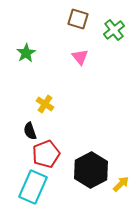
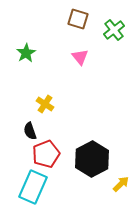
black hexagon: moved 1 px right, 11 px up
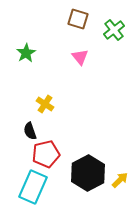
red pentagon: rotated 8 degrees clockwise
black hexagon: moved 4 px left, 14 px down
yellow arrow: moved 1 px left, 4 px up
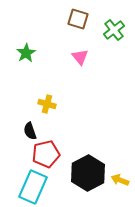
yellow cross: moved 2 px right; rotated 18 degrees counterclockwise
yellow arrow: rotated 114 degrees counterclockwise
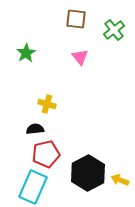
brown square: moved 2 px left; rotated 10 degrees counterclockwise
black semicircle: moved 5 px right, 2 px up; rotated 102 degrees clockwise
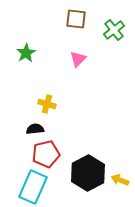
pink triangle: moved 2 px left, 2 px down; rotated 24 degrees clockwise
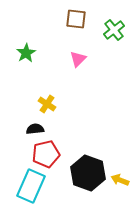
yellow cross: rotated 18 degrees clockwise
black hexagon: rotated 12 degrees counterclockwise
cyan rectangle: moved 2 px left, 1 px up
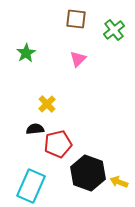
yellow cross: rotated 12 degrees clockwise
red pentagon: moved 12 px right, 10 px up
yellow arrow: moved 1 px left, 2 px down
